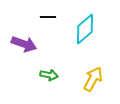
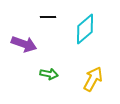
green arrow: moved 1 px up
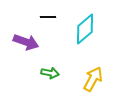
purple arrow: moved 2 px right, 2 px up
green arrow: moved 1 px right, 1 px up
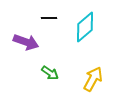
black line: moved 1 px right, 1 px down
cyan diamond: moved 2 px up
green arrow: rotated 24 degrees clockwise
